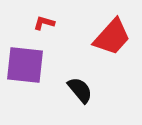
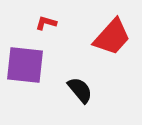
red L-shape: moved 2 px right
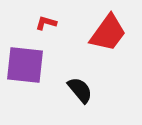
red trapezoid: moved 4 px left, 4 px up; rotated 6 degrees counterclockwise
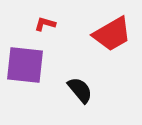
red L-shape: moved 1 px left, 1 px down
red trapezoid: moved 4 px right, 1 px down; rotated 24 degrees clockwise
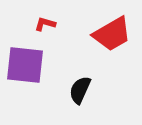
black semicircle: rotated 116 degrees counterclockwise
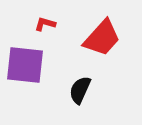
red trapezoid: moved 10 px left, 4 px down; rotated 18 degrees counterclockwise
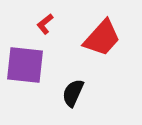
red L-shape: rotated 55 degrees counterclockwise
black semicircle: moved 7 px left, 3 px down
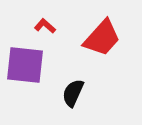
red L-shape: moved 2 px down; rotated 80 degrees clockwise
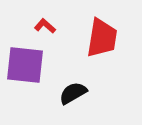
red trapezoid: rotated 33 degrees counterclockwise
black semicircle: rotated 36 degrees clockwise
